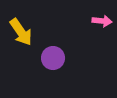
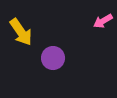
pink arrow: moved 1 px right; rotated 144 degrees clockwise
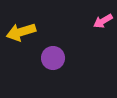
yellow arrow: rotated 108 degrees clockwise
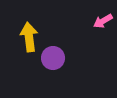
yellow arrow: moved 8 px right, 5 px down; rotated 100 degrees clockwise
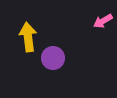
yellow arrow: moved 1 px left
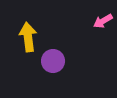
purple circle: moved 3 px down
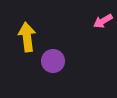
yellow arrow: moved 1 px left
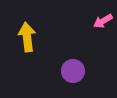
purple circle: moved 20 px right, 10 px down
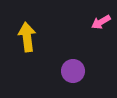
pink arrow: moved 2 px left, 1 px down
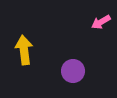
yellow arrow: moved 3 px left, 13 px down
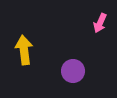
pink arrow: moved 1 px left, 1 px down; rotated 36 degrees counterclockwise
